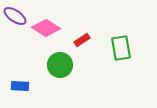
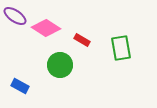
red rectangle: rotated 63 degrees clockwise
blue rectangle: rotated 24 degrees clockwise
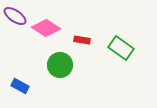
red rectangle: rotated 21 degrees counterclockwise
green rectangle: rotated 45 degrees counterclockwise
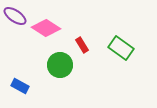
red rectangle: moved 5 px down; rotated 49 degrees clockwise
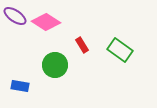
pink diamond: moved 6 px up
green rectangle: moved 1 px left, 2 px down
green circle: moved 5 px left
blue rectangle: rotated 18 degrees counterclockwise
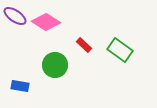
red rectangle: moved 2 px right; rotated 14 degrees counterclockwise
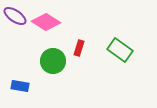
red rectangle: moved 5 px left, 3 px down; rotated 63 degrees clockwise
green circle: moved 2 px left, 4 px up
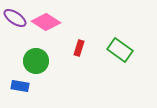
purple ellipse: moved 2 px down
green circle: moved 17 px left
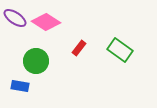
red rectangle: rotated 21 degrees clockwise
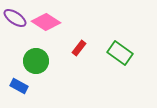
green rectangle: moved 3 px down
blue rectangle: moved 1 px left; rotated 18 degrees clockwise
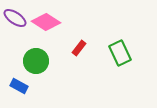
green rectangle: rotated 30 degrees clockwise
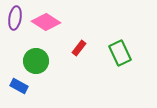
purple ellipse: rotated 65 degrees clockwise
